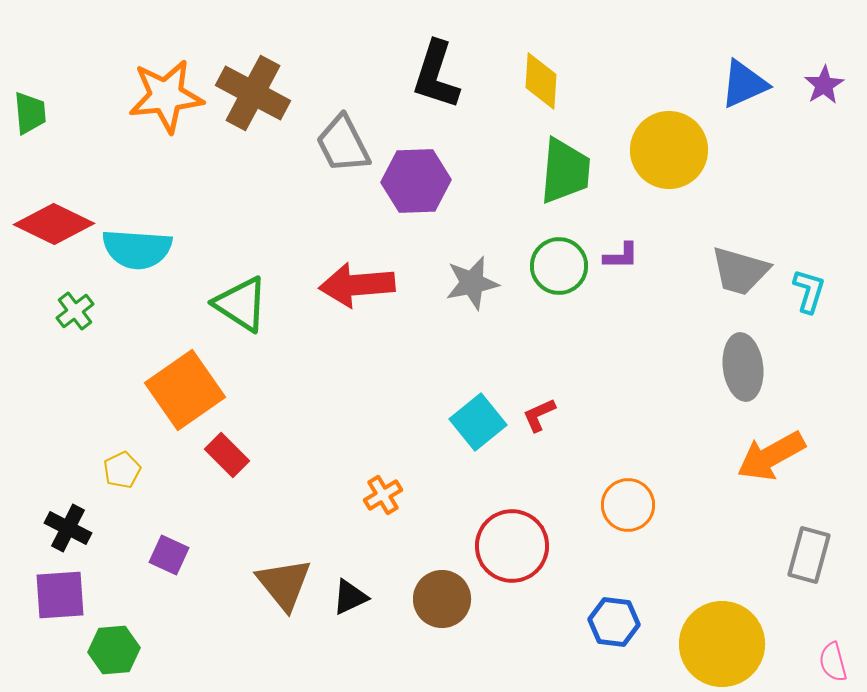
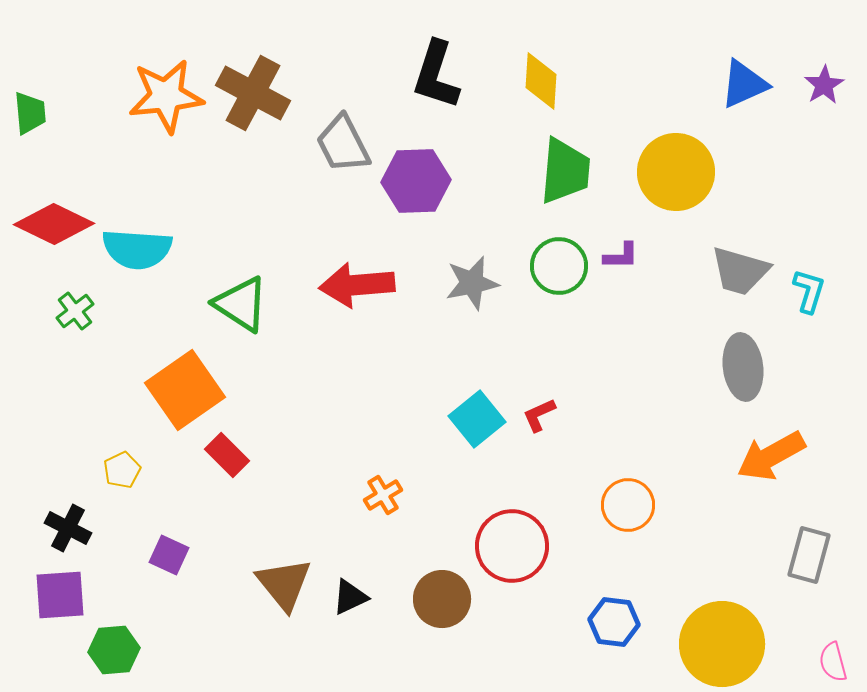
yellow circle at (669, 150): moved 7 px right, 22 px down
cyan square at (478, 422): moved 1 px left, 3 px up
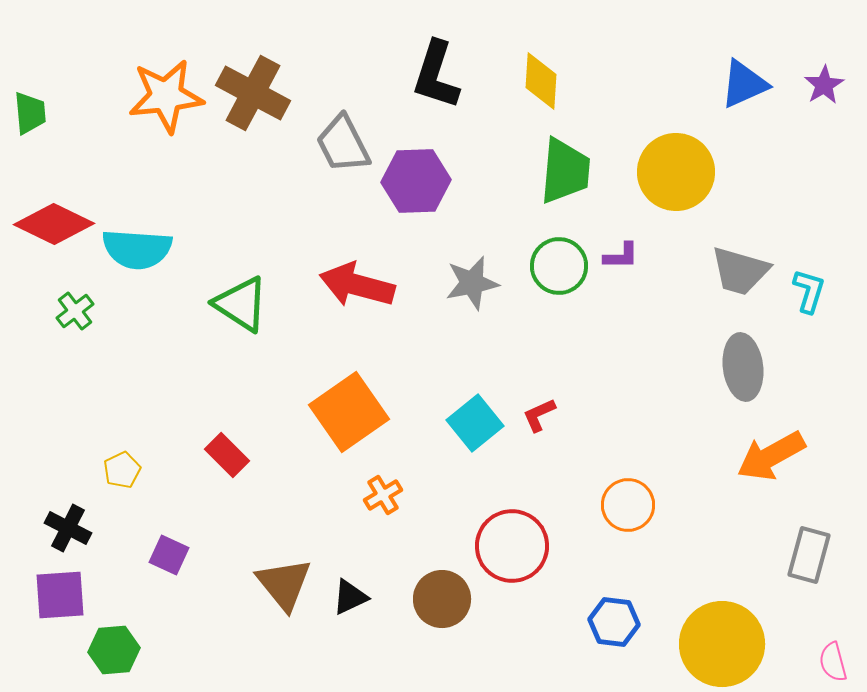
red arrow at (357, 285): rotated 20 degrees clockwise
orange square at (185, 390): moved 164 px right, 22 px down
cyan square at (477, 419): moved 2 px left, 4 px down
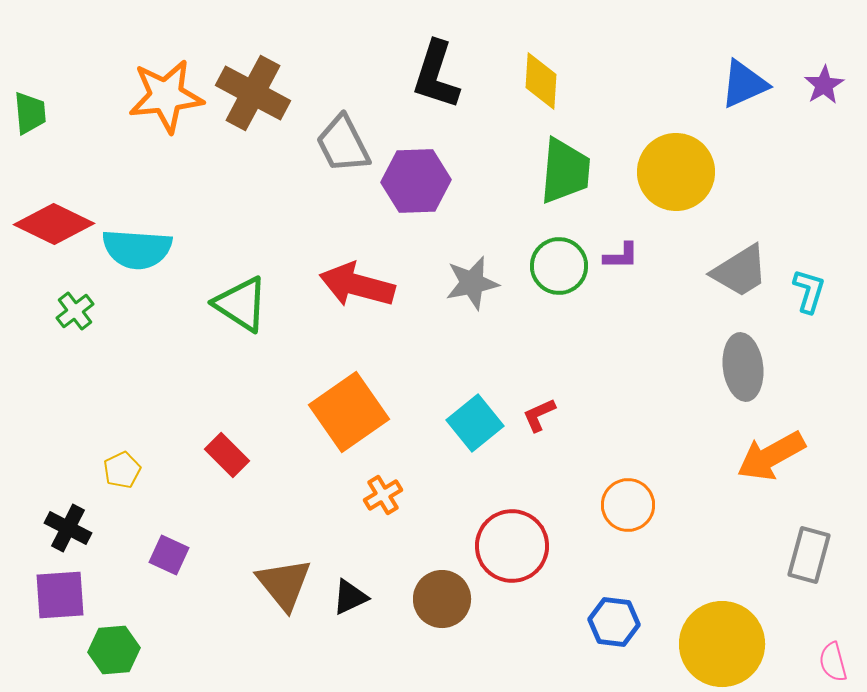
gray trapezoid at (740, 271): rotated 48 degrees counterclockwise
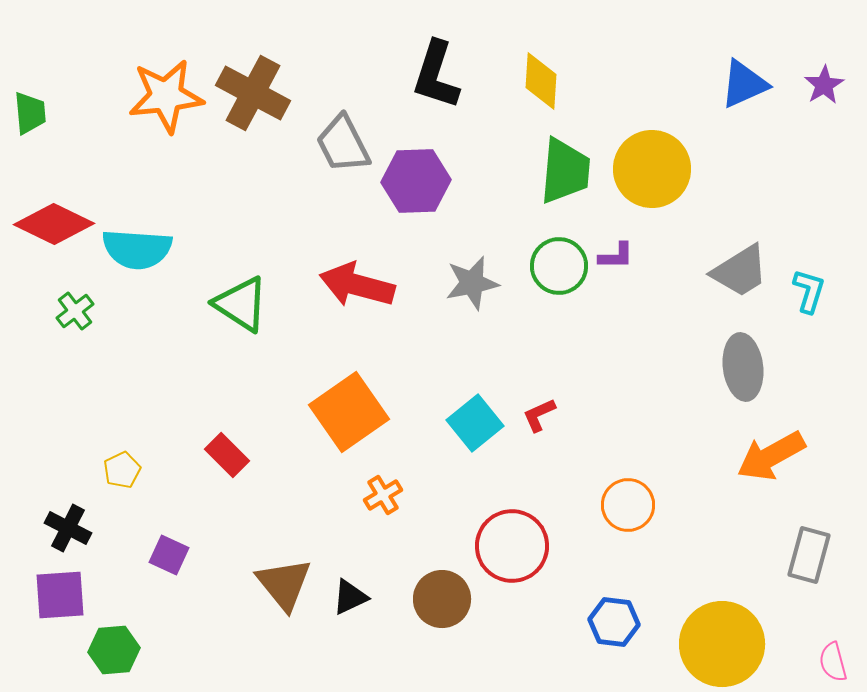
yellow circle at (676, 172): moved 24 px left, 3 px up
purple L-shape at (621, 256): moved 5 px left
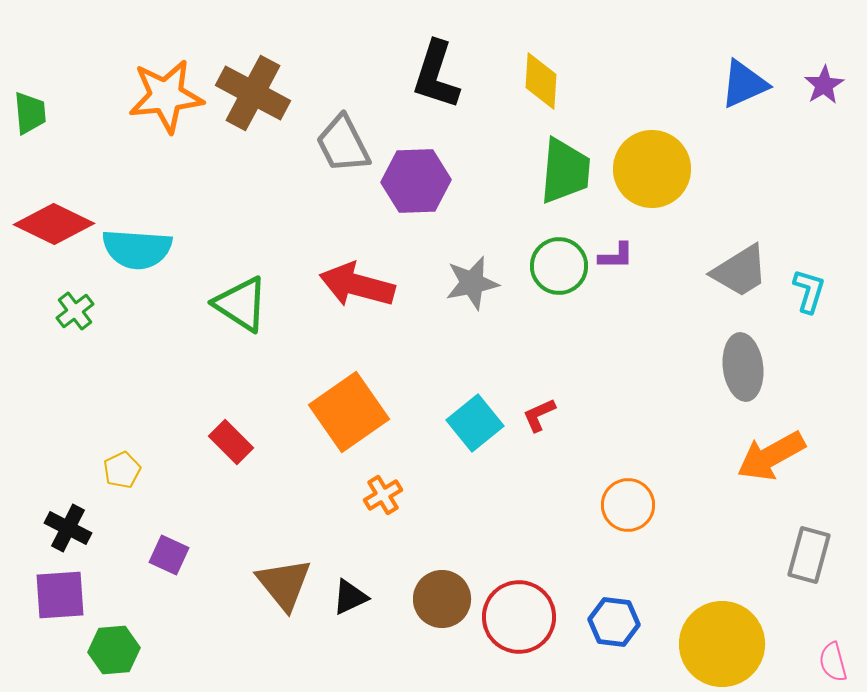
red rectangle at (227, 455): moved 4 px right, 13 px up
red circle at (512, 546): moved 7 px right, 71 px down
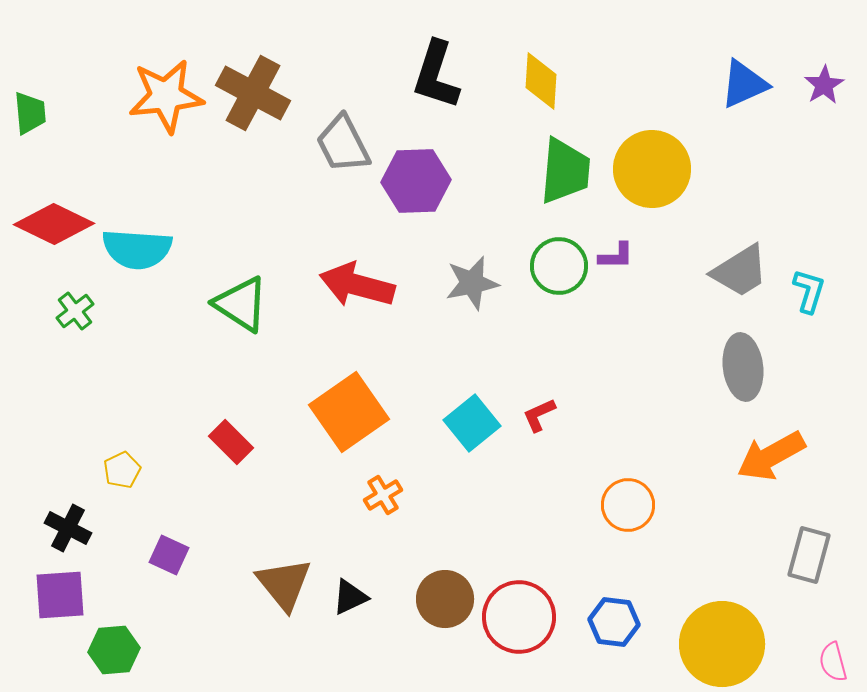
cyan square at (475, 423): moved 3 px left
brown circle at (442, 599): moved 3 px right
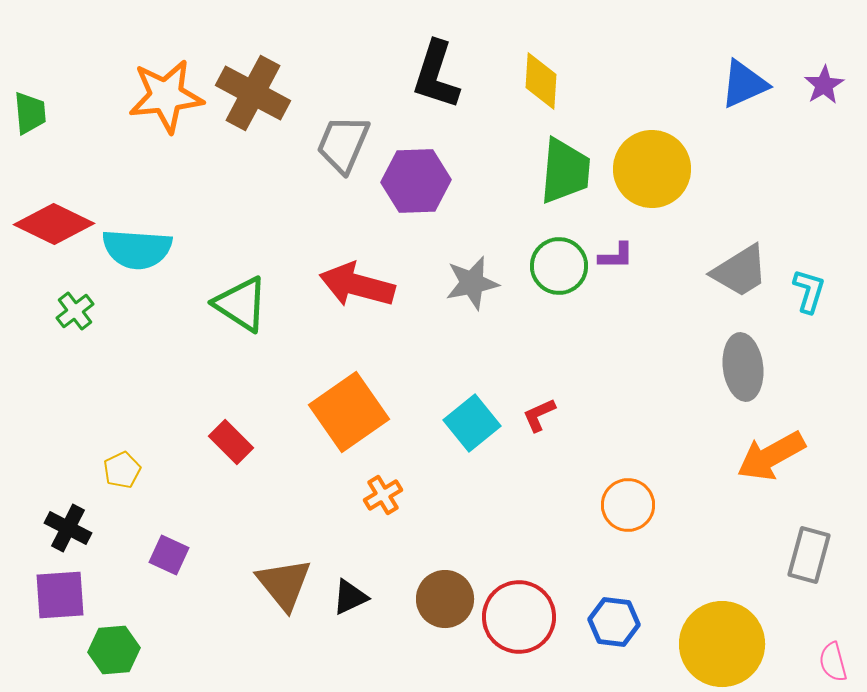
gray trapezoid at (343, 144): rotated 50 degrees clockwise
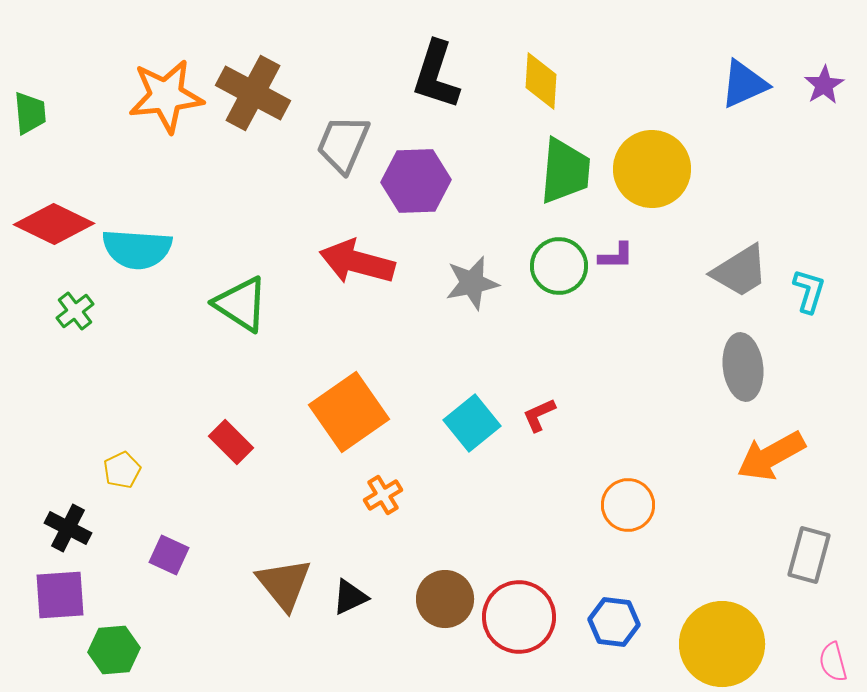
red arrow at (357, 285): moved 23 px up
